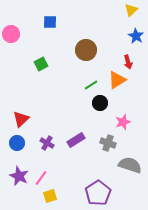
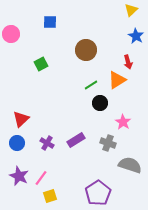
pink star: rotated 21 degrees counterclockwise
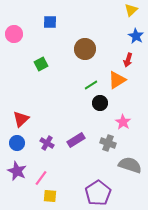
pink circle: moved 3 px right
brown circle: moved 1 px left, 1 px up
red arrow: moved 2 px up; rotated 32 degrees clockwise
purple star: moved 2 px left, 5 px up
yellow square: rotated 24 degrees clockwise
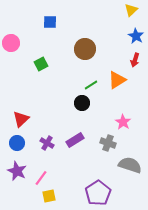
pink circle: moved 3 px left, 9 px down
red arrow: moved 7 px right
black circle: moved 18 px left
purple rectangle: moved 1 px left
yellow square: moved 1 px left; rotated 16 degrees counterclockwise
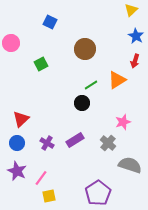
blue square: rotated 24 degrees clockwise
red arrow: moved 1 px down
pink star: rotated 21 degrees clockwise
gray cross: rotated 21 degrees clockwise
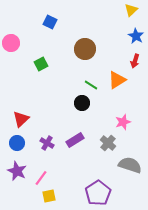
green line: rotated 64 degrees clockwise
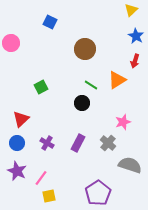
green square: moved 23 px down
purple rectangle: moved 3 px right, 3 px down; rotated 30 degrees counterclockwise
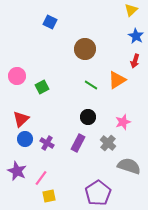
pink circle: moved 6 px right, 33 px down
green square: moved 1 px right
black circle: moved 6 px right, 14 px down
blue circle: moved 8 px right, 4 px up
gray semicircle: moved 1 px left, 1 px down
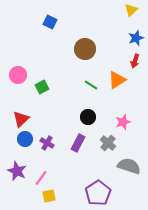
blue star: moved 2 px down; rotated 21 degrees clockwise
pink circle: moved 1 px right, 1 px up
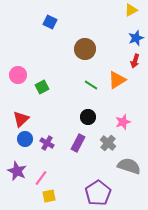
yellow triangle: rotated 16 degrees clockwise
